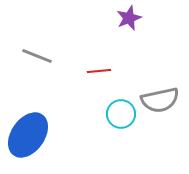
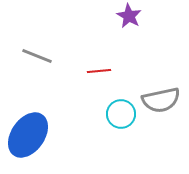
purple star: moved 2 px up; rotated 20 degrees counterclockwise
gray semicircle: moved 1 px right
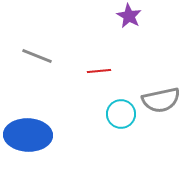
blue ellipse: rotated 57 degrees clockwise
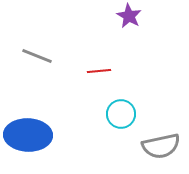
gray semicircle: moved 46 px down
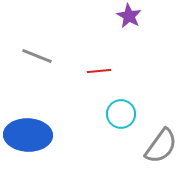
gray semicircle: rotated 42 degrees counterclockwise
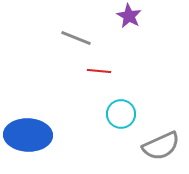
gray line: moved 39 px right, 18 px up
red line: rotated 10 degrees clockwise
gray semicircle: rotated 30 degrees clockwise
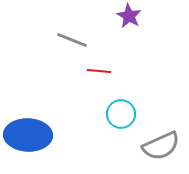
gray line: moved 4 px left, 2 px down
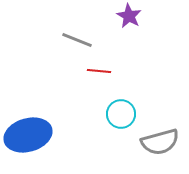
gray line: moved 5 px right
blue ellipse: rotated 18 degrees counterclockwise
gray semicircle: moved 1 px left, 4 px up; rotated 9 degrees clockwise
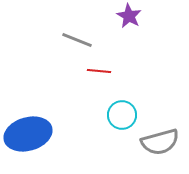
cyan circle: moved 1 px right, 1 px down
blue ellipse: moved 1 px up
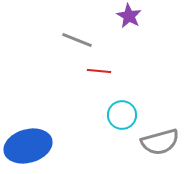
blue ellipse: moved 12 px down
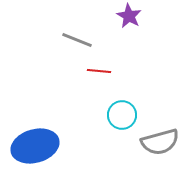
blue ellipse: moved 7 px right
